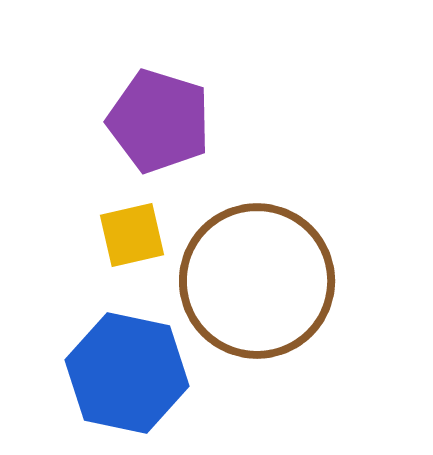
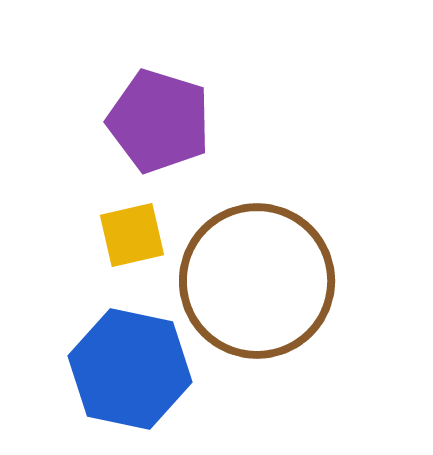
blue hexagon: moved 3 px right, 4 px up
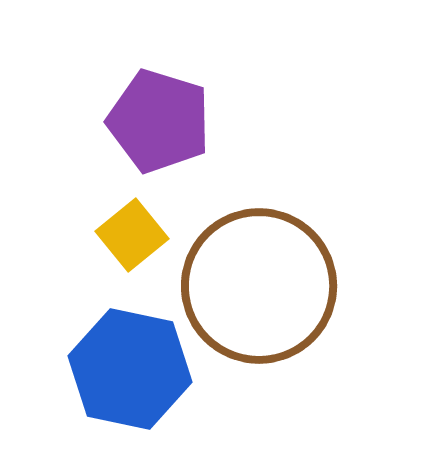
yellow square: rotated 26 degrees counterclockwise
brown circle: moved 2 px right, 5 px down
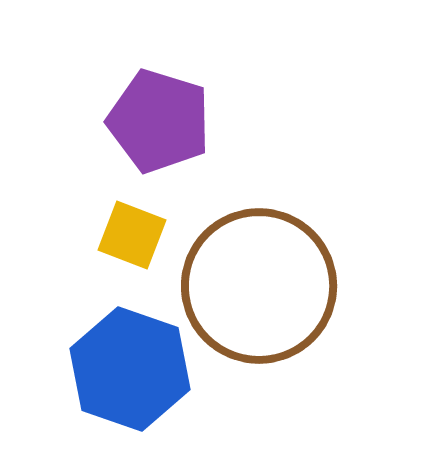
yellow square: rotated 30 degrees counterclockwise
blue hexagon: rotated 7 degrees clockwise
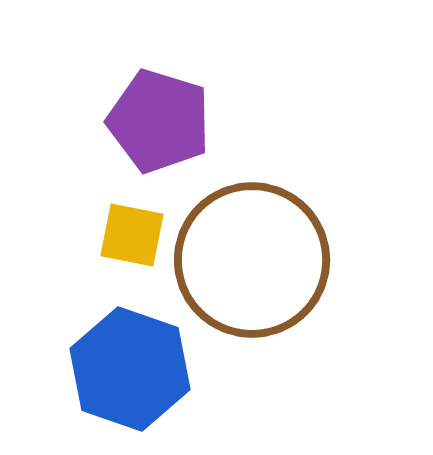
yellow square: rotated 10 degrees counterclockwise
brown circle: moved 7 px left, 26 px up
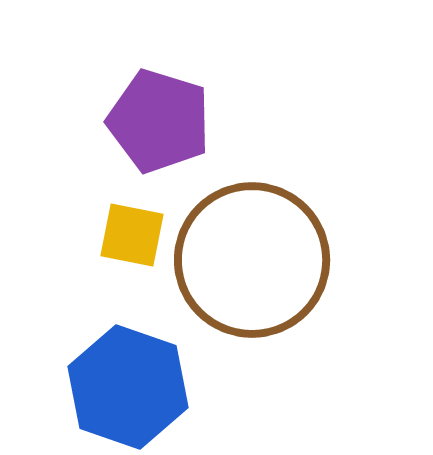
blue hexagon: moved 2 px left, 18 px down
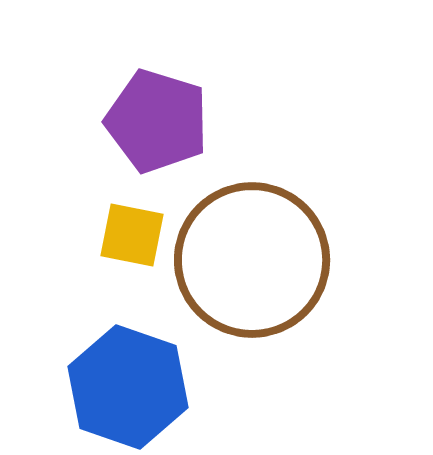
purple pentagon: moved 2 px left
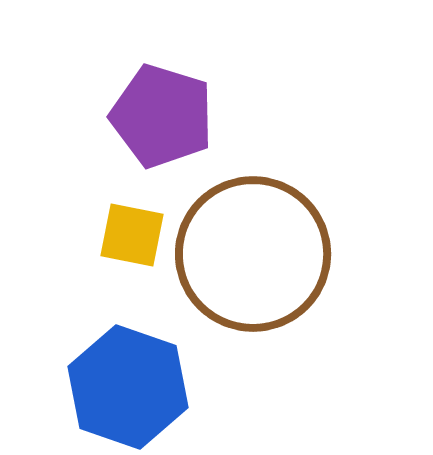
purple pentagon: moved 5 px right, 5 px up
brown circle: moved 1 px right, 6 px up
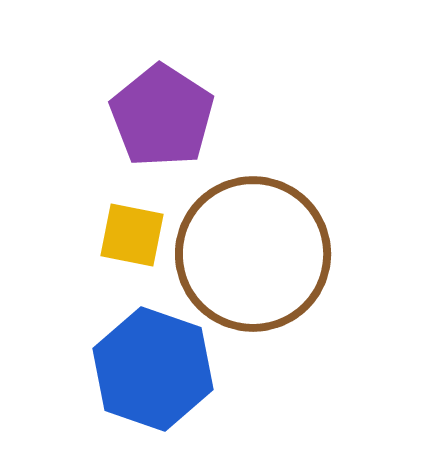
purple pentagon: rotated 16 degrees clockwise
blue hexagon: moved 25 px right, 18 px up
